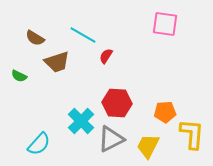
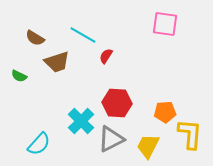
yellow L-shape: moved 2 px left
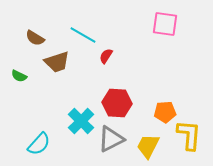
yellow L-shape: moved 1 px left, 1 px down
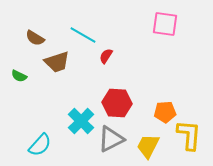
cyan semicircle: moved 1 px right, 1 px down
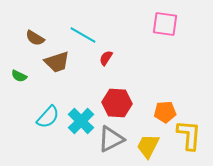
red semicircle: moved 2 px down
cyan semicircle: moved 8 px right, 28 px up
